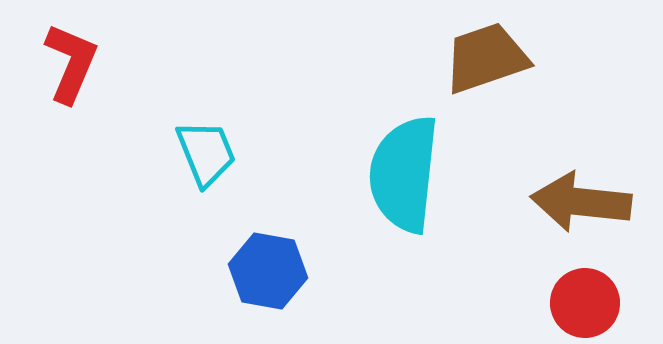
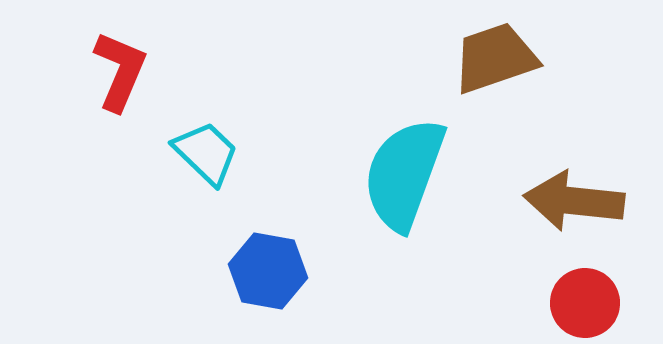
brown trapezoid: moved 9 px right
red L-shape: moved 49 px right, 8 px down
cyan trapezoid: rotated 24 degrees counterclockwise
cyan semicircle: rotated 14 degrees clockwise
brown arrow: moved 7 px left, 1 px up
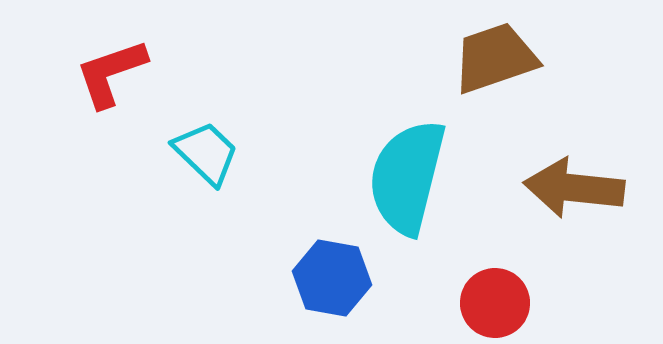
red L-shape: moved 9 px left, 2 px down; rotated 132 degrees counterclockwise
cyan semicircle: moved 3 px right, 3 px down; rotated 6 degrees counterclockwise
brown arrow: moved 13 px up
blue hexagon: moved 64 px right, 7 px down
red circle: moved 90 px left
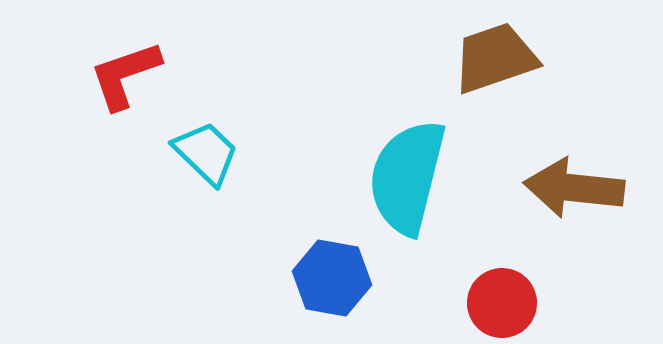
red L-shape: moved 14 px right, 2 px down
red circle: moved 7 px right
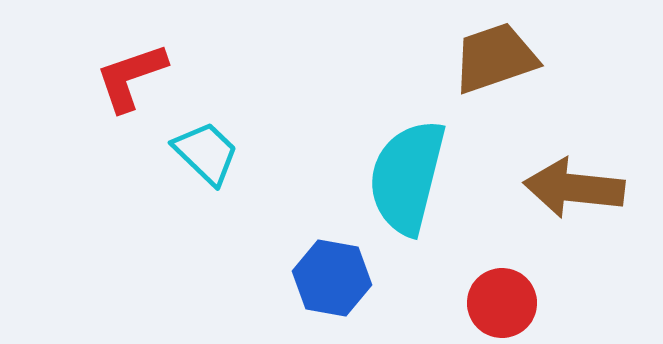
red L-shape: moved 6 px right, 2 px down
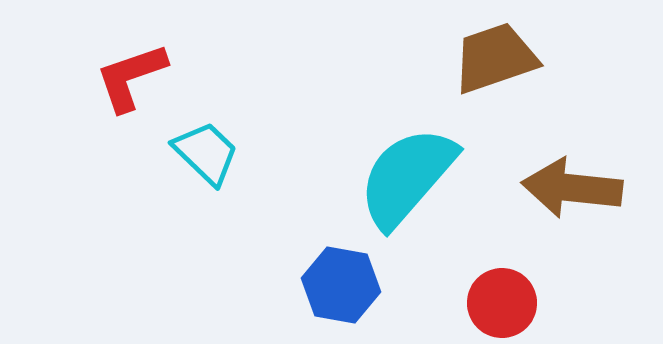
cyan semicircle: rotated 27 degrees clockwise
brown arrow: moved 2 px left
blue hexagon: moved 9 px right, 7 px down
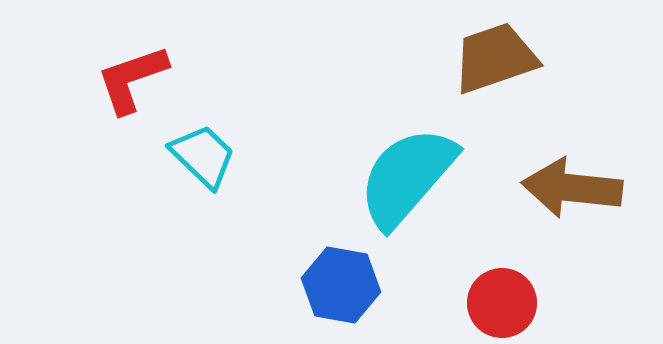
red L-shape: moved 1 px right, 2 px down
cyan trapezoid: moved 3 px left, 3 px down
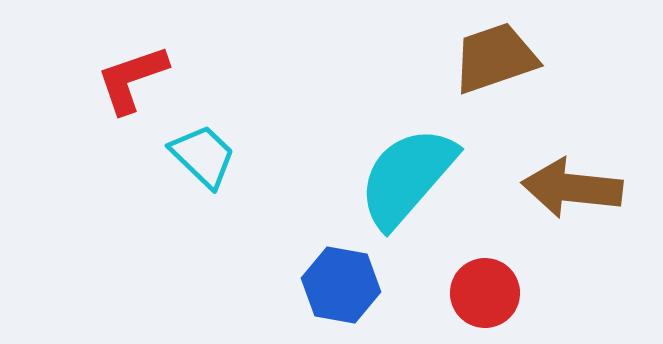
red circle: moved 17 px left, 10 px up
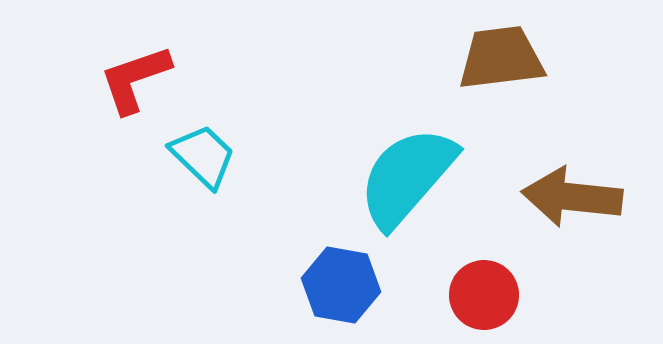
brown trapezoid: moved 6 px right; rotated 12 degrees clockwise
red L-shape: moved 3 px right
brown arrow: moved 9 px down
red circle: moved 1 px left, 2 px down
